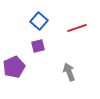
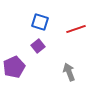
blue square: moved 1 px right, 1 px down; rotated 24 degrees counterclockwise
red line: moved 1 px left, 1 px down
purple square: rotated 24 degrees counterclockwise
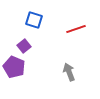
blue square: moved 6 px left, 2 px up
purple square: moved 14 px left
purple pentagon: rotated 25 degrees counterclockwise
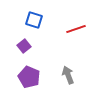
purple pentagon: moved 15 px right, 10 px down
gray arrow: moved 1 px left, 3 px down
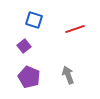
red line: moved 1 px left
